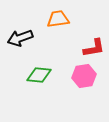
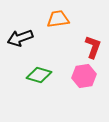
red L-shape: moved 1 px left, 1 px up; rotated 60 degrees counterclockwise
green diamond: rotated 10 degrees clockwise
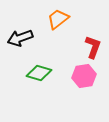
orange trapezoid: rotated 30 degrees counterclockwise
green diamond: moved 2 px up
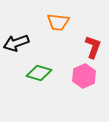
orange trapezoid: moved 3 px down; rotated 135 degrees counterclockwise
black arrow: moved 4 px left, 5 px down
pink hexagon: rotated 15 degrees counterclockwise
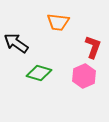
black arrow: rotated 55 degrees clockwise
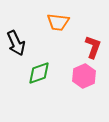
black arrow: rotated 150 degrees counterclockwise
green diamond: rotated 35 degrees counterclockwise
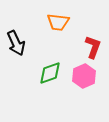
green diamond: moved 11 px right
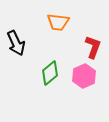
green diamond: rotated 20 degrees counterclockwise
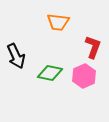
black arrow: moved 13 px down
green diamond: rotated 50 degrees clockwise
